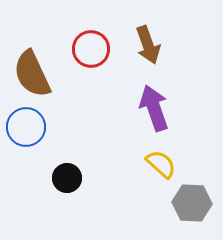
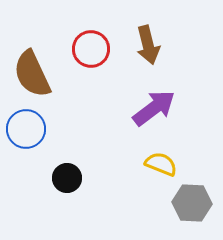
brown arrow: rotated 6 degrees clockwise
purple arrow: rotated 72 degrees clockwise
blue circle: moved 2 px down
yellow semicircle: rotated 20 degrees counterclockwise
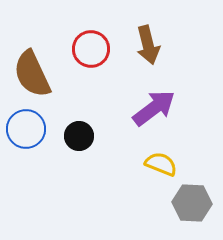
black circle: moved 12 px right, 42 px up
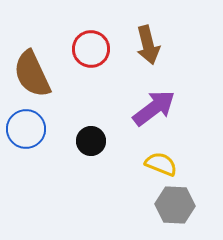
black circle: moved 12 px right, 5 px down
gray hexagon: moved 17 px left, 2 px down
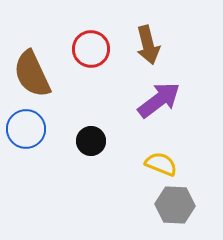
purple arrow: moved 5 px right, 8 px up
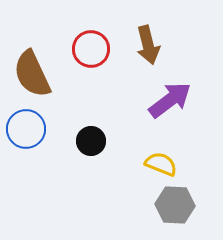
purple arrow: moved 11 px right
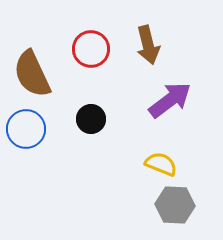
black circle: moved 22 px up
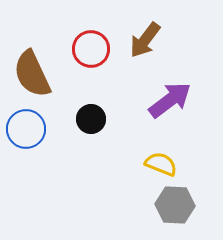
brown arrow: moved 3 px left, 5 px up; rotated 51 degrees clockwise
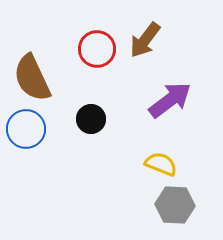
red circle: moved 6 px right
brown semicircle: moved 4 px down
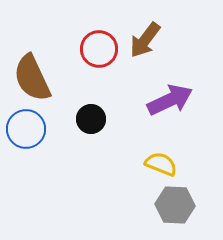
red circle: moved 2 px right
purple arrow: rotated 12 degrees clockwise
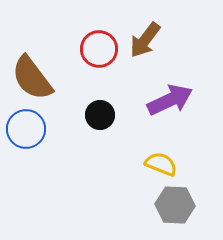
brown semicircle: rotated 12 degrees counterclockwise
black circle: moved 9 px right, 4 px up
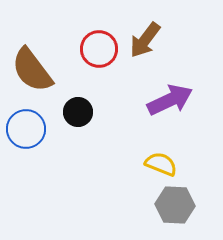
brown semicircle: moved 8 px up
black circle: moved 22 px left, 3 px up
